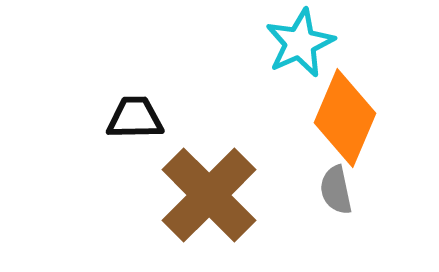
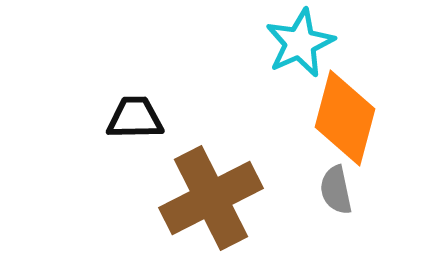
orange diamond: rotated 8 degrees counterclockwise
brown cross: moved 2 px right, 3 px down; rotated 18 degrees clockwise
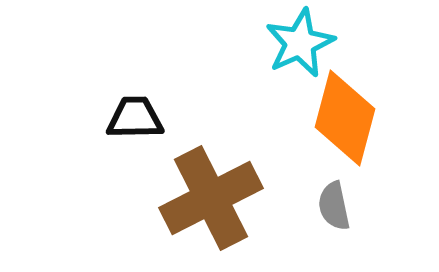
gray semicircle: moved 2 px left, 16 px down
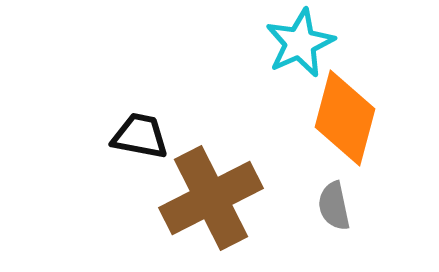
black trapezoid: moved 5 px right, 18 px down; rotated 12 degrees clockwise
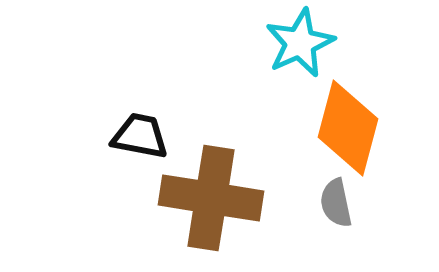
orange diamond: moved 3 px right, 10 px down
brown cross: rotated 36 degrees clockwise
gray semicircle: moved 2 px right, 3 px up
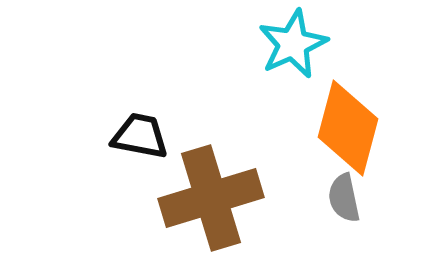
cyan star: moved 7 px left, 1 px down
brown cross: rotated 26 degrees counterclockwise
gray semicircle: moved 8 px right, 5 px up
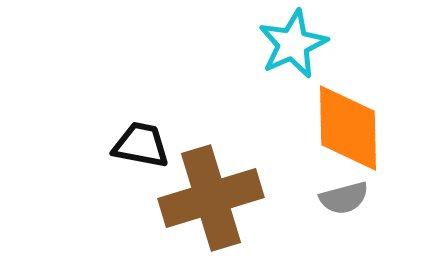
orange diamond: rotated 16 degrees counterclockwise
black trapezoid: moved 1 px right, 9 px down
gray semicircle: rotated 93 degrees counterclockwise
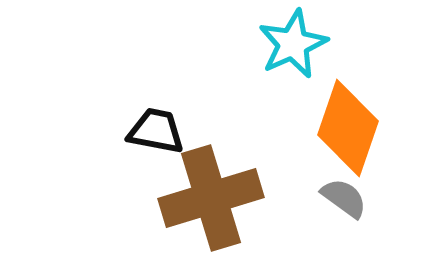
orange diamond: rotated 20 degrees clockwise
black trapezoid: moved 15 px right, 14 px up
gray semicircle: rotated 129 degrees counterclockwise
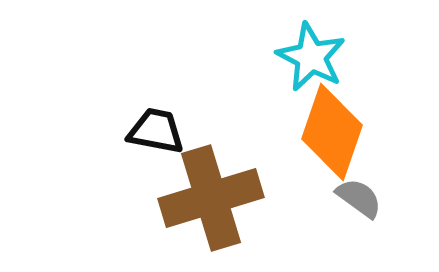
cyan star: moved 18 px right, 13 px down; rotated 20 degrees counterclockwise
orange diamond: moved 16 px left, 4 px down
gray semicircle: moved 15 px right
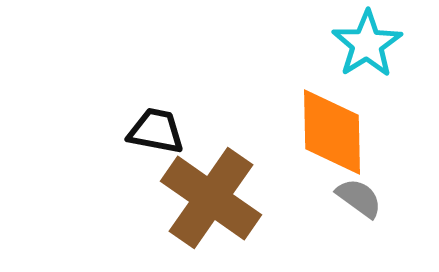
cyan star: moved 56 px right, 13 px up; rotated 12 degrees clockwise
orange diamond: rotated 20 degrees counterclockwise
brown cross: rotated 38 degrees counterclockwise
